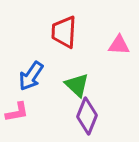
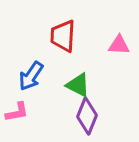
red trapezoid: moved 1 px left, 4 px down
green triangle: moved 1 px right; rotated 16 degrees counterclockwise
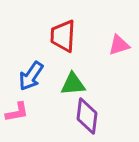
pink triangle: rotated 20 degrees counterclockwise
green triangle: moved 5 px left, 1 px up; rotated 32 degrees counterclockwise
purple diamond: rotated 15 degrees counterclockwise
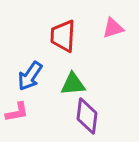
pink triangle: moved 6 px left, 17 px up
blue arrow: moved 1 px left
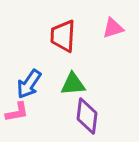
blue arrow: moved 1 px left, 8 px down
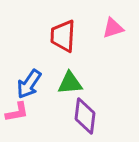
green triangle: moved 3 px left, 1 px up
purple diamond: moved 2 px left
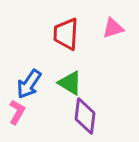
red trapezoid: moved 3 px right, 2 px up
green triangle: rotated 36 degrees clockwise
pink L-shape: rotated 50 degrees counterclockwise
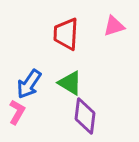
pink triangle: moved 1 px right, 2 px up
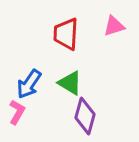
purple diamond: rotated 9 degrees clockwise
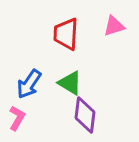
pink L-shape: moved 6 px down
purple diamond: moved 1 px up; rotated 9 degrees counterclockwise
